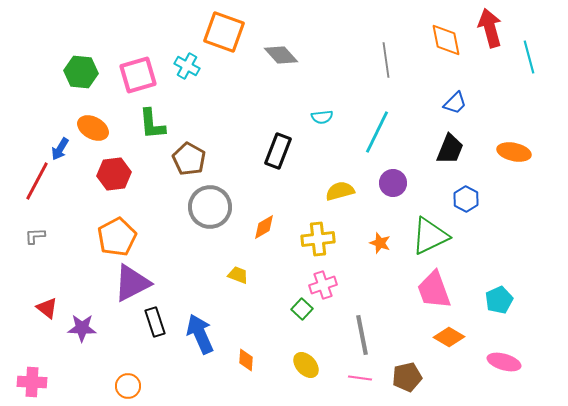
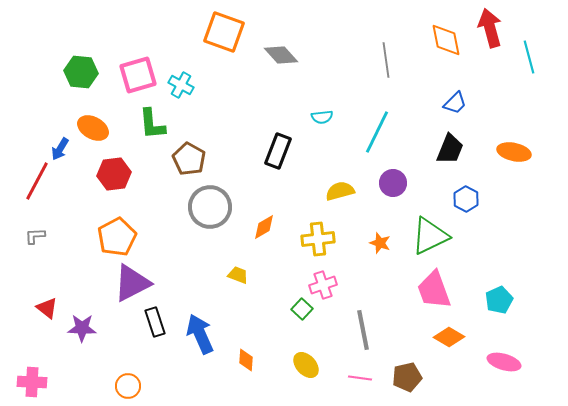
cyan cross at (187, 66): moved 6 px left, 19 px down
gray line at (362, 335): moved 1 px right, 5 px up
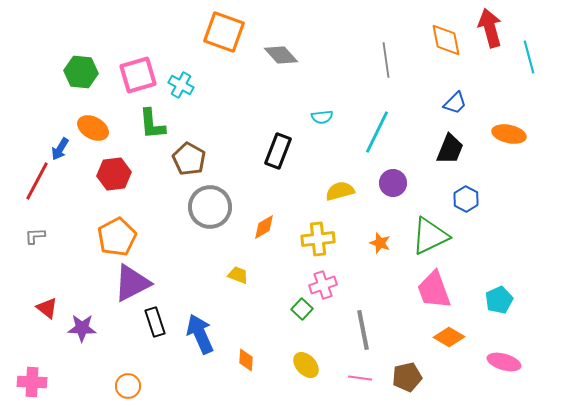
orange ellipse at (514, 152): moved 5 px left, 18 px up
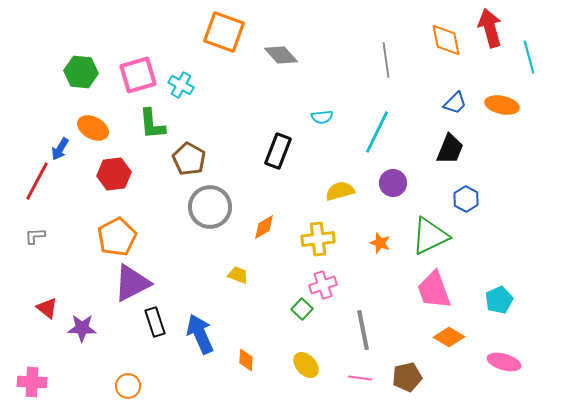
orange ellipse at (509, 134): moved 7 px left, 29 px up
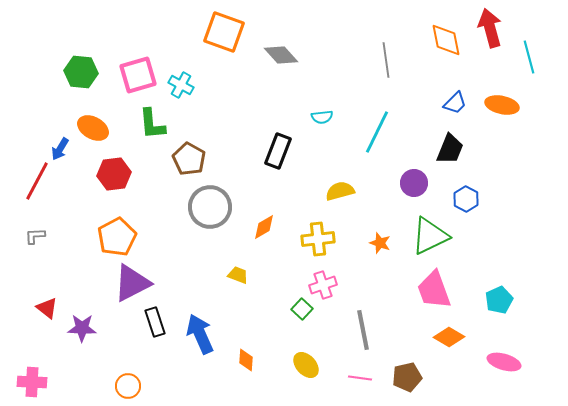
purple circle at (393, 183): moved 21 px right
